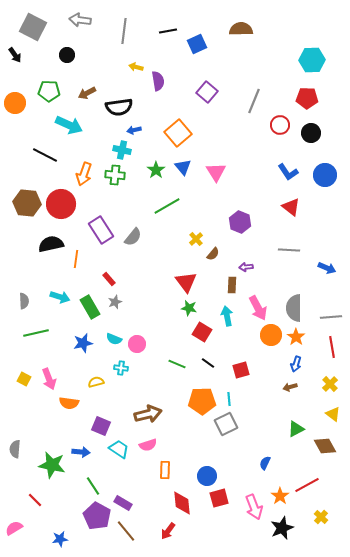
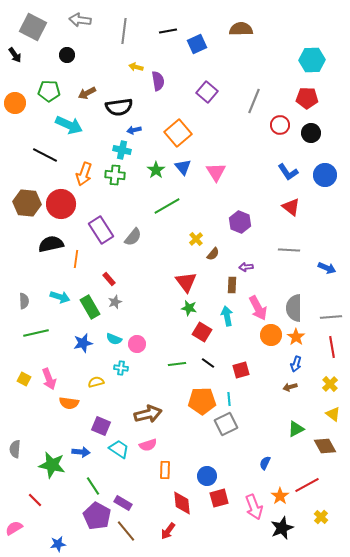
green line at (177, 364): rotated 30 degrees counterclockwise
blue star at (60, 539): moved 2 px left, 5 px down
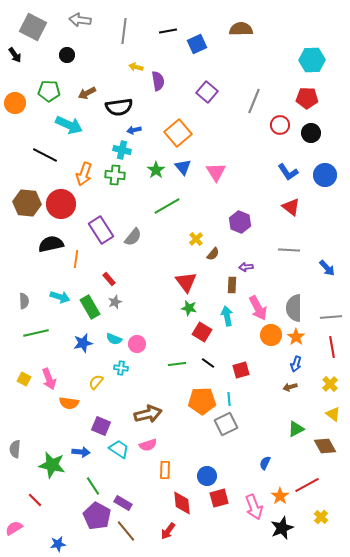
blue arrow at (327, 268): rotated 24 degrees clockwise
yellow semicircle at (96, 382): rotated 35 degrees counterclockwise
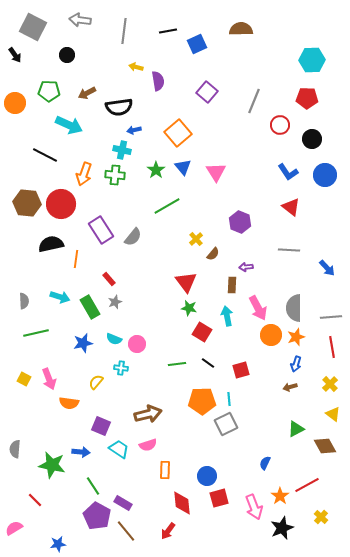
black circle at (311, 133): moved 1 px right, 6 px down
orange star at (296, 337): rotated 18 degrees clockwise
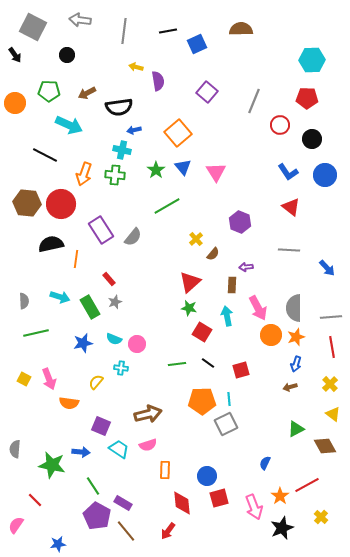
red triangle at (186, 282): moved 4 px right; rotated 25 degrees clockwise
pink semicircle at (14, 528): moved 2 px right, 3 px up; rotated 24 degrees counterclockwise
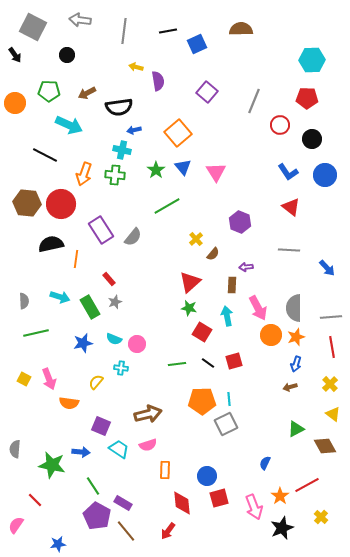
red square at (241, 370): moved 7 px left, 9 px up
